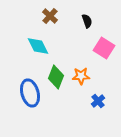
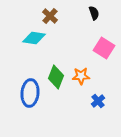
black semicircle: moved 7 px right, 8 px up
cyan diamond: moved 4 px left, 8 px up; rotated 55 degrees counterclockwise
blue ellipse: rotated 20 degrees clockwise
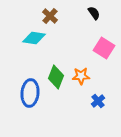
black semicircle: rotated 16 degrees counterclockwise
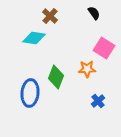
orange star: moved 6 px right, 7 px up
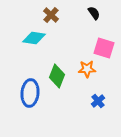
brown cross: moved 1 px right, 1 px up
pink square: rotated 15 degrees counterclockwise
green diamond: moved 1 px right, 1 px up
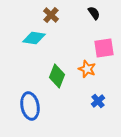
pink square: rotated 25 degrees counterclockwise
orange star: rotated 24 degrees clockwise
blue ellipse: moved 13 px down; rotated 16 degrees counterclockwise
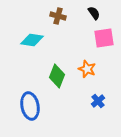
brown cross: moved 7 px right, 1 px down; rotated 28 degrees counterclockwise
cyan diamond: moved 2 px left, 2 px down
pink square: moved 10 px up
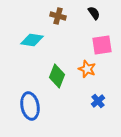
pink square: moved 2 px left, 7 px down
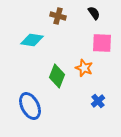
pink square: moved 2 px up; rotated 10 degrees clockwise
orange star: moved 3 px left, 1 px up
blue ellipse: rotated 16 degrees counterclockwise
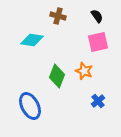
black semicircle: moved 3 px right, 3 px down
pink square: moved 4 px left, 1 px up; rotated 15 degrees counterclockwise
orange star: moved 3 px down
